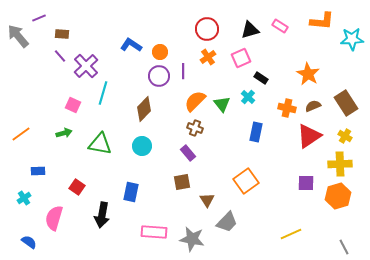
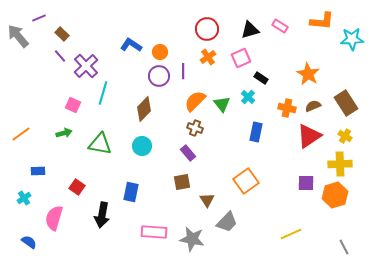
brown rectangle at (62, 34): rotated 40 degrees clockwise
orange hexagon at (338, 196): moved 3 px left, 1 px up
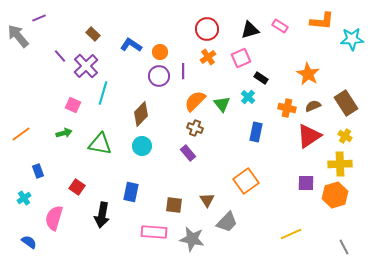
brown rectangle at (62, 34): moved 31 px right
brown diamond at (144, 109): moved 3 px left, 5 px down
blue rectangle at (38, 171): rotated 72 degrees clockwise
brown square at (182, 182): moved 8 px left, 23 px down; rotated 18 degrees clockwise
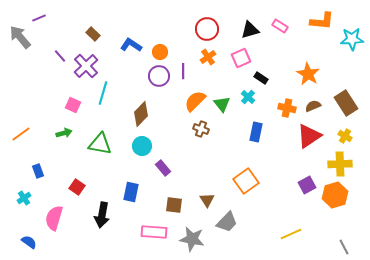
gray arrow at (18, 36): moved 2 px right, 1 px down
brown cross at (195, 128): moved 6 px right, 1 px down
purple rectangle at (188, 153): moved 25 px left, 15 px down
purple square at (306, 183): moved 1 px right, 2 px down; rotated 30 degrees counterclockwise
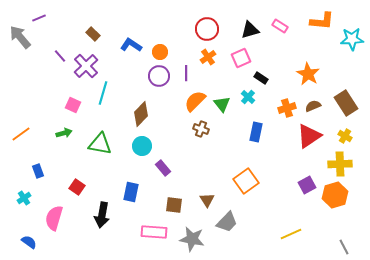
purple line at (183, 71): moved 3 px right, 2 px down
orange cross at (287, 108): rotated 30 degrees counterclockwise
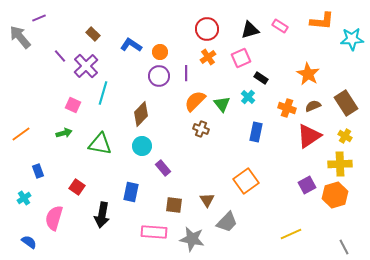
orange cross at (287, 108): rotated 36 degrees clockwise
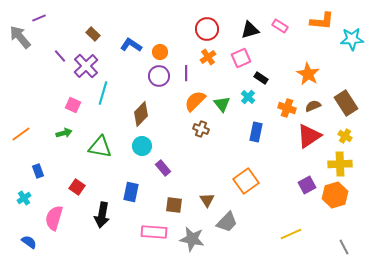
green triangle at (100, 144): moved 3 px down
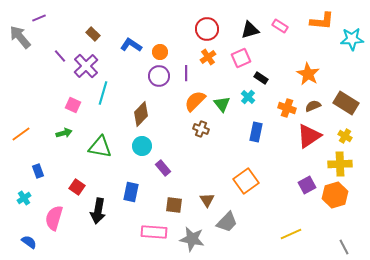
brown rectangle at (346, 103): rotated 25 degrees counterclockwise
black arrow at (102, 215): moved 4 px left, 4 px up
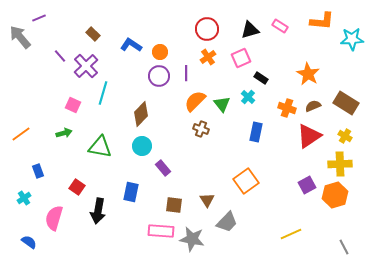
pink rectangle at (154, 232): moved 7 px right, 1 px up
